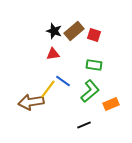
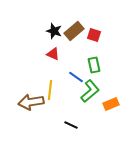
red triangle: rotated 32 degrees clockwise
green rectangle: rotated 70 degrees clockwise
blue line: moved 13 px right, 4 px up
yellow line: moved 2 px right, 1 px down; rotated 30 degrees counterclockwise
black line: moved 13 px left; rotated 48 degrees clockwise
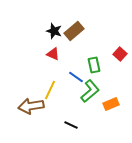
red square: moved 26 px right, 19 px down; rotated 24 degrees clockwise
yellow line: rotated 18 degrees clockwise
brown arrow: moved 4 px down
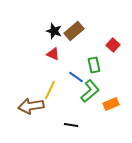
red square: moved 7 px left, 9 px up
black line: rotated 16 degrees counterclockwise
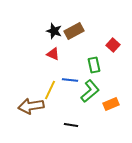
brown rectangle: rotated 12 degrees clockwise
blue line: moved 6 px left, 3 px down; rotated 28 degrees counterclockwise
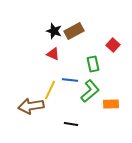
green rectangle: moved 1 px left, 1 px up
orange rectangle: rotated 21 degrees clockwise
black line: moved 1 px up
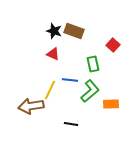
brown rectangle: rotated 48 degrees clockwise
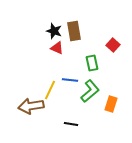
brown rectangle: rotated 60 degrees clockwise
red triangle: moved 4 px right, 6 px up
green rectangle: moved 1 px left, 1 px up
orange rectangle: rotated 70 degrees counterclockwise
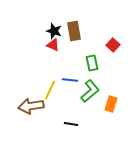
red triangle: moved 4 px left, 3 px up
